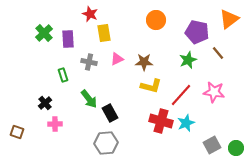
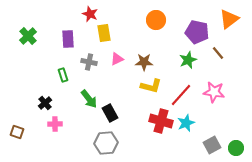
green cross: moved 16 px left, 3 px down
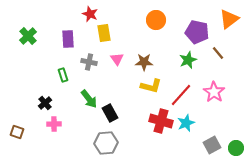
pink triangle: rotated 40 degrees counterclockwise
pink star: rotated 25 degrees clockwise
pink cross: moved 1 px left
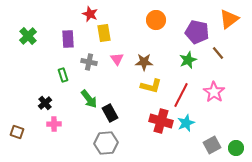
red line: rotated 15 degrees counterclockwise
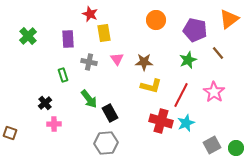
purple pentagon: moved 2 px left, 2 px up
brown square: moved 7 px left, 1 px down
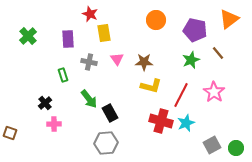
green star: moved 3 px right
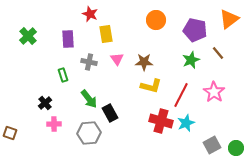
yellow rectangle: moved 2 px right, 1 px down
gray hexagon: moved 17 px left, 10 px up
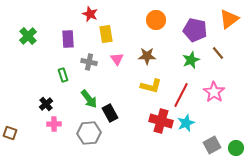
brown star: moved 3 px right, 6 px up
black cross: moved 1 px right, 1 px down
